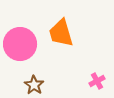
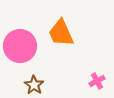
orange trapezoid: rotated 8 degrees counterclockwise
pink circle: moved 2 px down
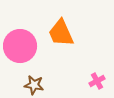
brown star: rotated 24 degrees counterclockwise
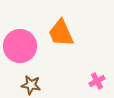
brown star: moved 3 px left
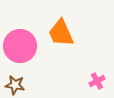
brown star: moved 16 px left
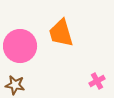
orange trapezoid: rotated 8 degrees clockwise
